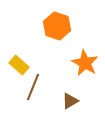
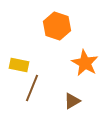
yellow rectangle: rotated 30 degrees counterclockwise
brown line: moved 1 px left, 1 px down
brown triangle: moved 2 px right
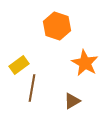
yellow rectangle: rotated 48 degrees counterclockwise
brown line: rotated 12 degrees counterclockwise
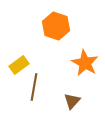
orange hexagon: moved 1 px left
brown line: moved 2 px right, 1 px up
brown triangle: rotated 18 degrees counterclockwise
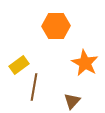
orange hexagon: rotated 20 degrees counterclockwise
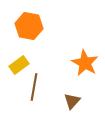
orange hexagon: moved 27 px left; rotated 12 degrees clockwise
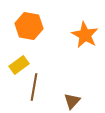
orange star: moved 28 px up
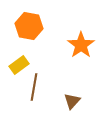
orange star: moved 4 px left, 10 px down; rotated 8 degrees clockwise
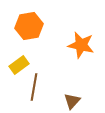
orange hexagon: rotated 20 degrees counterclockwise
orange star: rotated 24 degrees counterclockwise
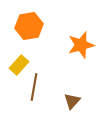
orange star: rotated 28 degrees counterclockwise
yellow rectangle: rotated 12 degrees counterclockwise
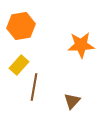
orange hexagon: moved 8 px left
orange star: rotated 12 degrees clockwise
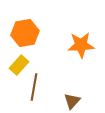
orange hexagon: moved 4 px right, 7 px down
